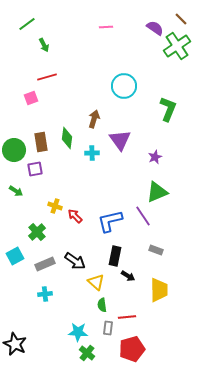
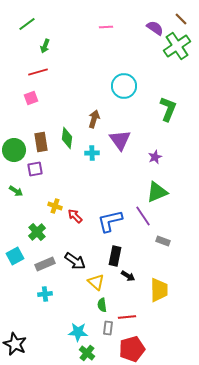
green arrow at (44, 45): moved 1 px right, 1 px down; rotated 48 degrees clockwise
red line at (47, 77): moved 9 px left, 5 px up
gray rectangle at (156, 250): moved 7 px right, 9 px up
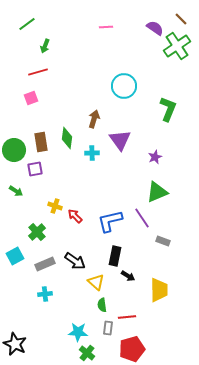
purple line at (143, 216): moved 1 px left, 2 px down
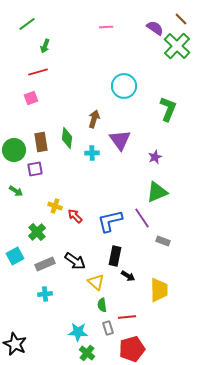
green cross at (177, 46): rotated 12 degrees counterclockwise
gray rectangle at (108, 328): rotated 24 degrees counterclockwise
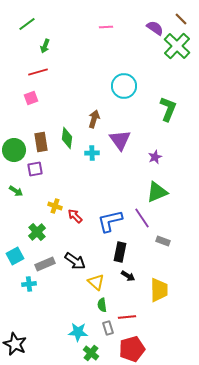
black rectangle at (115, 256): moved 5 px right, 4 px up
cyan cross at (45, 294): moved 16 px left, 10 px up
green cross at (87, 353): moved 4 px right
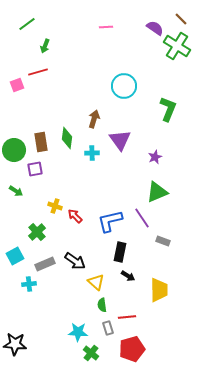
green cross at (177, 46): rotated 12 degrees counterclockwise
pink square at (31, 98): moved 14 px left, 13 px up
black star at (15, 344): rotated 20 degrees counterclockwise
